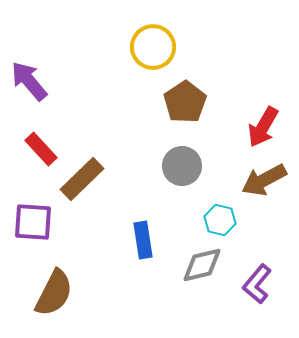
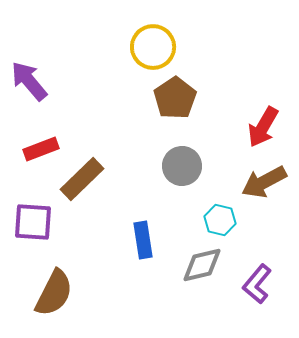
brown pentagon: moved 10 px left, 4 px up
red rectangle: rotated 68 degrees counterclockwise
brown arrow: moved 2 px down
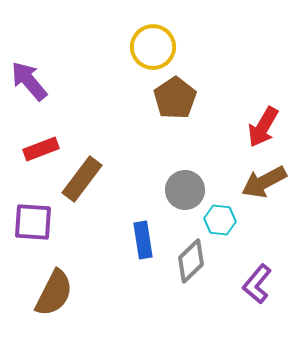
gray circle: moved 3 px right, 24 px down
brown rectangle: rotated 9 degrees counterclockwise
cyan hexagon: rotated 8 degrees counterclockwise
gray diamond: moved 11 px left, 4 px up; rotated 30 degrees counterclockwise
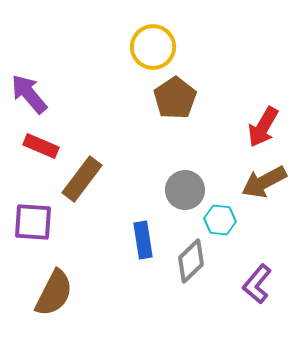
purple arrow: moved 13 px down
red rectangle: moved 3 px up; rotated 44 degrees clockwise
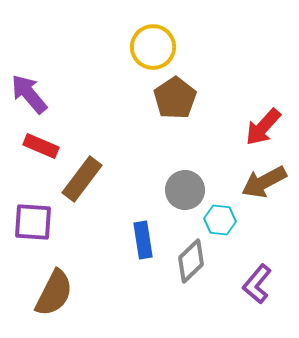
red arrow: rotated 12 degrees clockwise
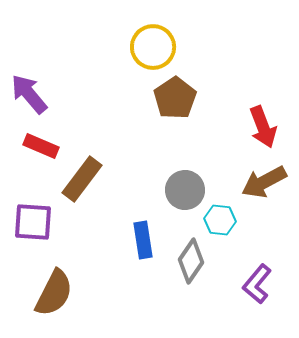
red arrow: rotated 63 degrees counterclockwise
gray diamond: rotated 12 degrees counterclockwise
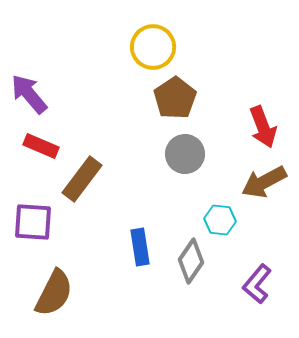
gray circle: moved 36 px up
blue rectangle: moved 3 px left, 7 px down
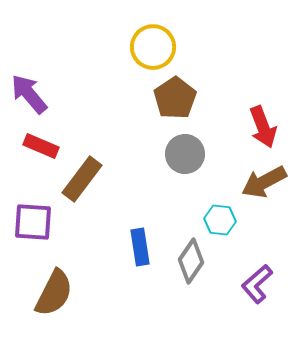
purple L-shape: rotated 9 degrees clockwise
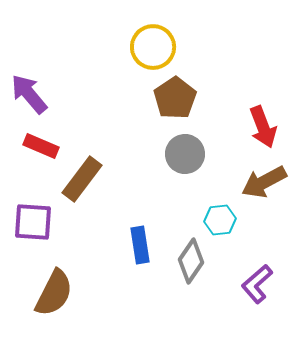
cyan hexagon: rotated 12 degrees counterclockwise
blue rectangle: moved 2 px up
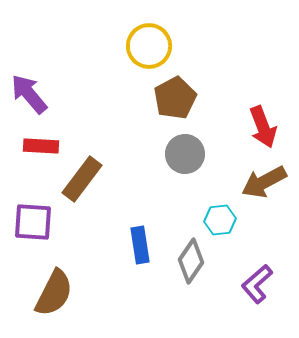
yellow circle: moved 4 px left, 1 px up
brown pentagon: rotated 6 degrees clockwise
red rectangle: rotated 20 degrees counterclockwise
